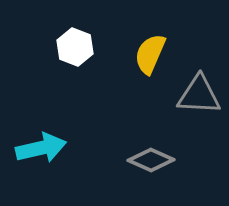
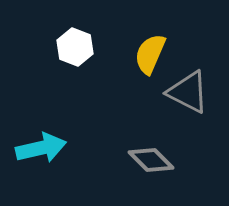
gray triangle: moved 11 px left, 3 px up; rotated 24 degrees clockwise
gray diamond: rotated 21 degrees clockwise
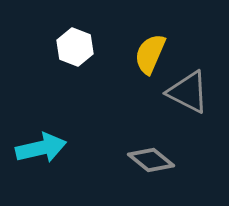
gray diamond: rotated 6 degrees counterclockwise
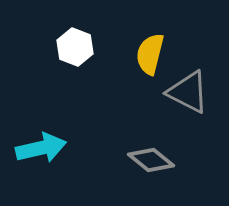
yellow semicircle: rotated 9 degrees counterclockwise
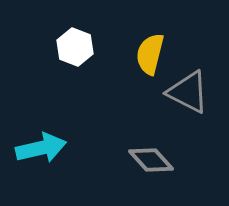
gray diamond: rotated 9 degrees clockwise
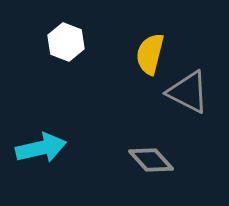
white hexagon: moved 9 px left, 5 px up
